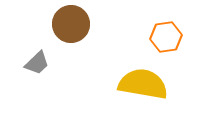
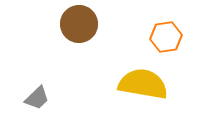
brown circle: moved 8 px right
gray trapezoid: moved 35 px down
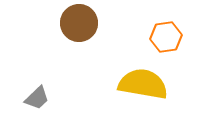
brown circle: moved 1 px up
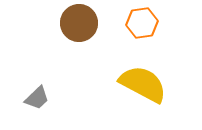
orange hexagon: moved 24 px left, 14 px up
yellow semicircle: rotated 18 degrees clockwise
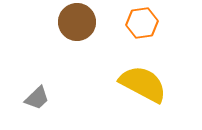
brown circle: moved 2 px left, 1 px up
